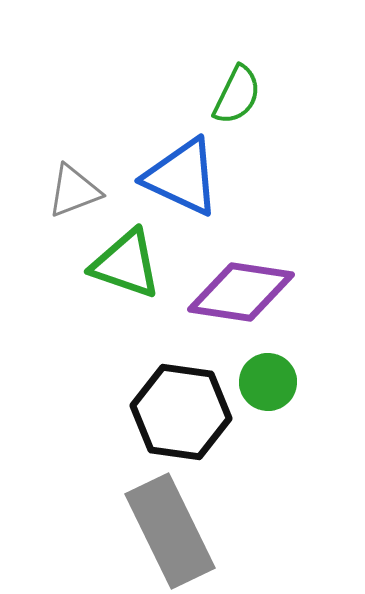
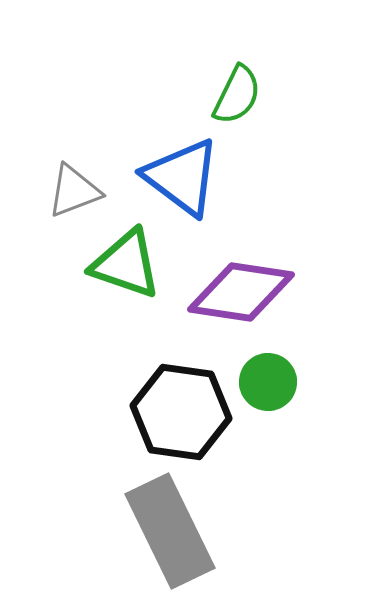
blue triangle: rotated 12 degrees clockwise
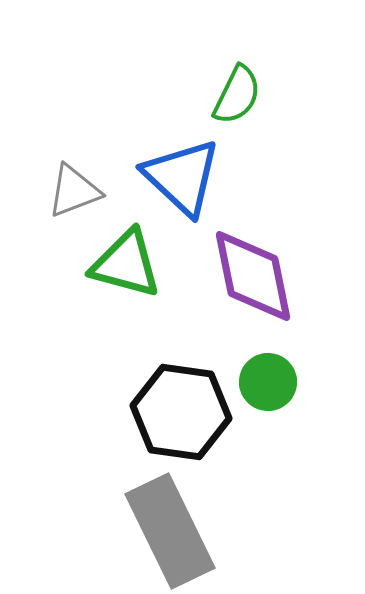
blue triangle: rotated 6 degrees clockwise
green triangle: rotated 4 degrees counterclockwise
purple diamond: moved 12 px right, 16 px up; rotated 70 degrees clockwise
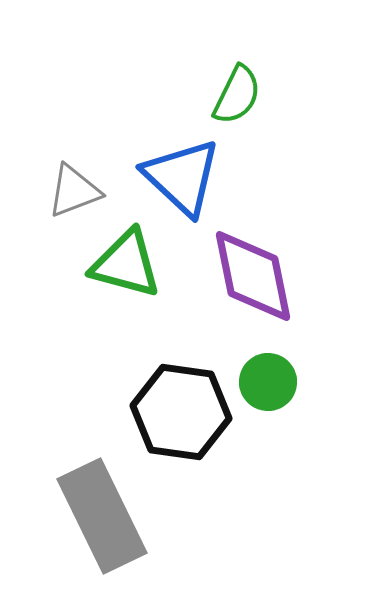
gray rectangle: moved 68 px left, 15 px up
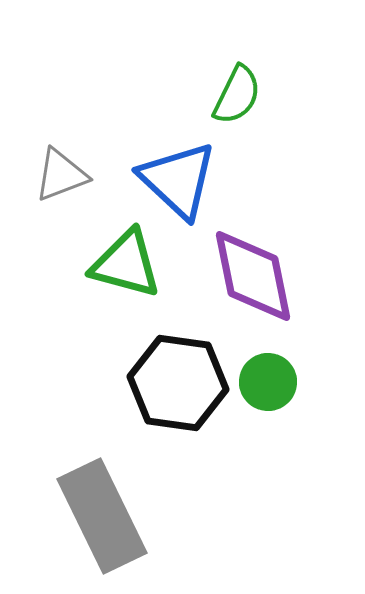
blue triangle: moved 4 px left, 3 px down
gray triangle: moved 13 px left, 16 px up
black hexagon: moved 3 px left, 29 px up
